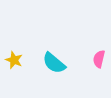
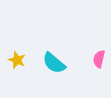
yellow star: moved 3 px right
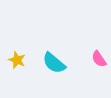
pink semicircle: rotated 48 degrees counterclockwise
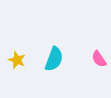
cyan semicircle: moved 4 px up; rotated 110 degrees counterclockwise
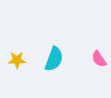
yellow star: rotated 24 degrees counterclockwise
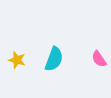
yellow star: rotated 18 degrees clockwise
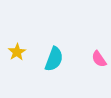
yellow star: moved 8 px up; rotated 24 degrees clockwise
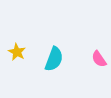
yellow star: rotated 12 degrees counterclockwise
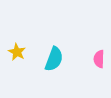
pink semicircle: rotated 36 degrees clockwise
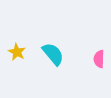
cyan semicircle: moved 1 px left, 5 px up; rotated 60 degrees counterclockwise
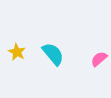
pink semicircle: rotated 48 degrees clockwise
